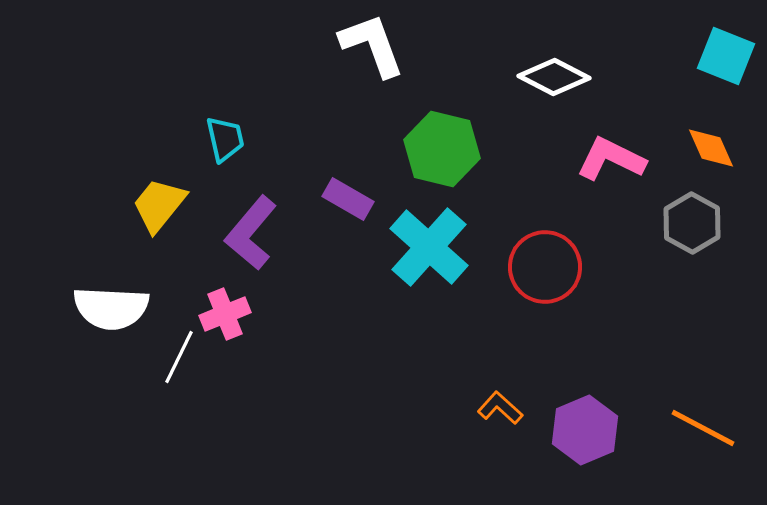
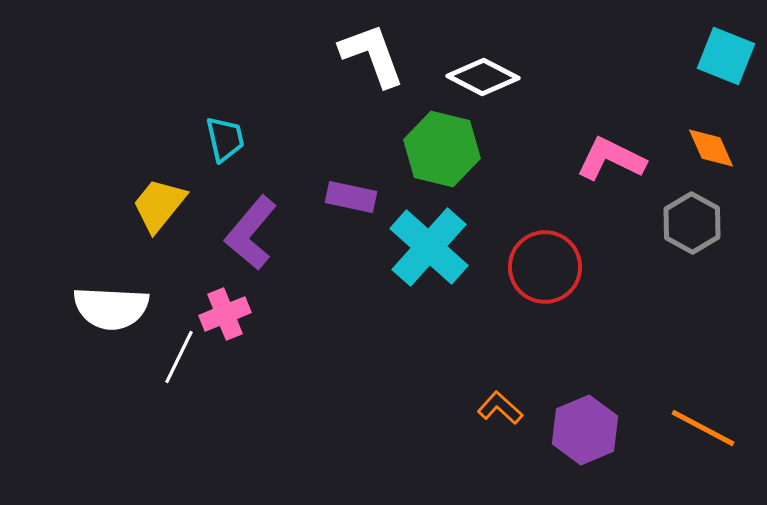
white L-shape: moved 10 px down
white diamond: moved 71 px left
purple rectangle: moved 3 px right, 2 px up; rotated 18 degrees counterclockwise
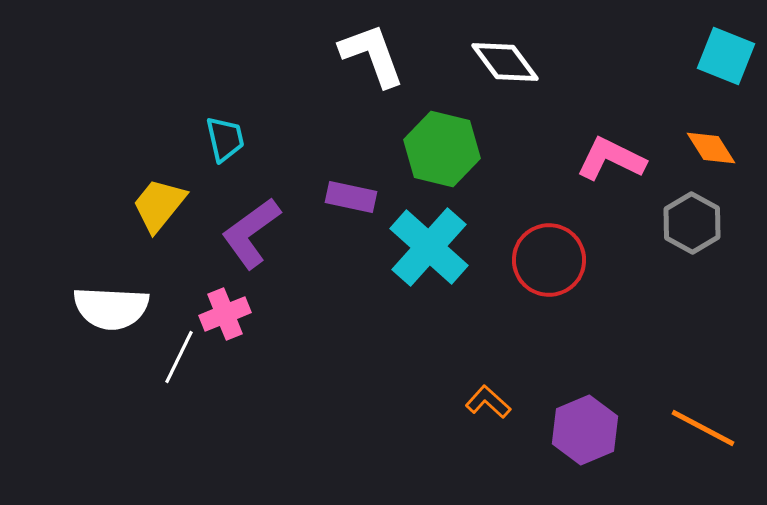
white diamond: moved 22 px right, 15 px up; rotated 26 degrees clockwise
orange diamond: rotated 8 degrees counterclockwise
purple L-shape: rotated 14 degrees clockwise
red circle: moved 4 px right, 7 px up
orange L-shape: moved 12 px left, 6 px up
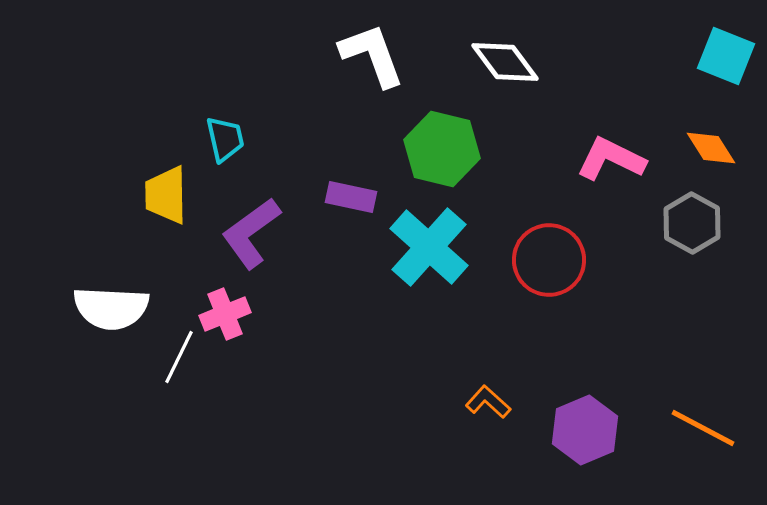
yellow trapezoid: moved 7 px right, 10 px up; rotated 40 degrees counterclockwise
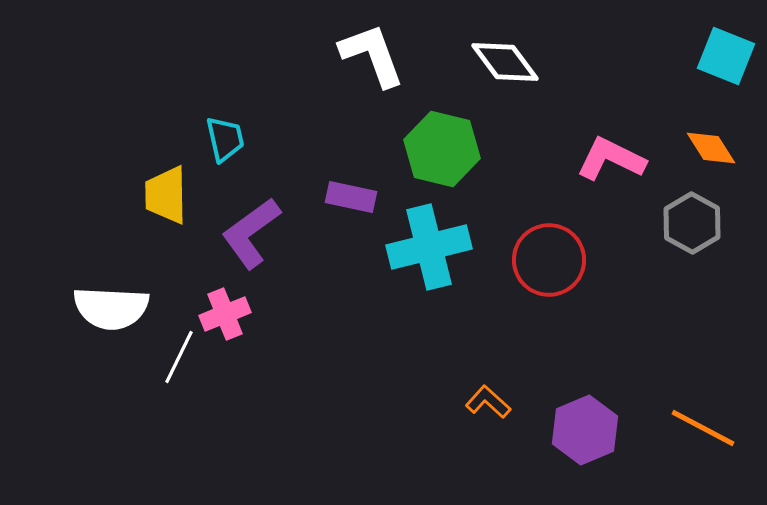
cyan cross: rotated 34 degrees clockwise
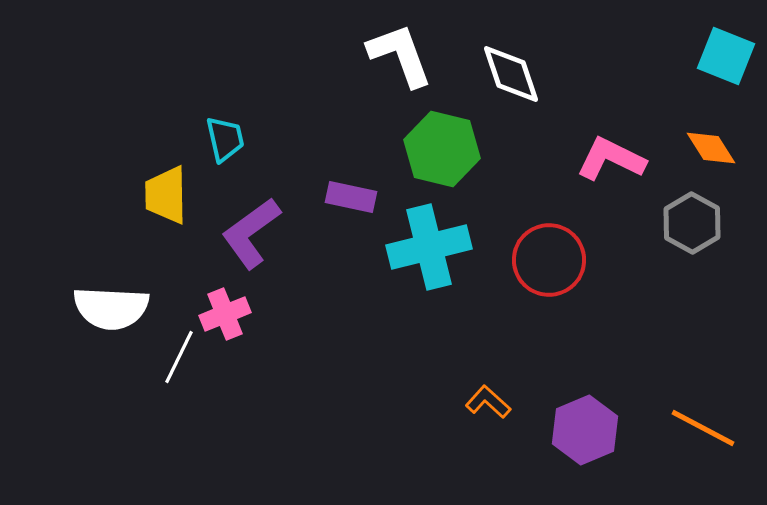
white L-shape: moved 28 px right
white diamond: moved 6 px right, 12 px down; rotated 18 degrees clockwise
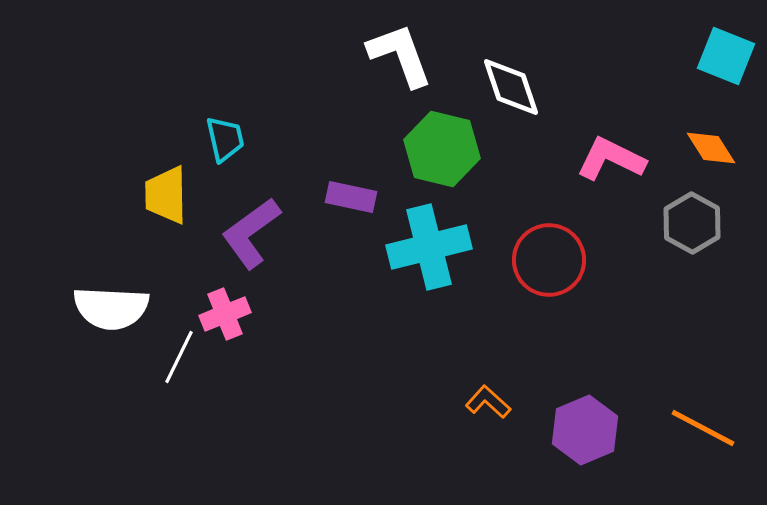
white diamond: moved 13 px down
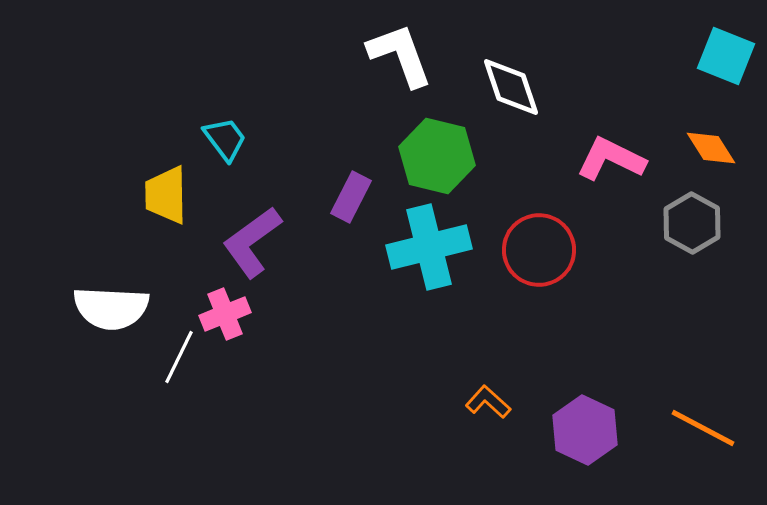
cyan trapezoid: rotated 24 degrees counterclockwise
green hexagon: moved 5 px left, 7 px down
purple rectangle: rotated 75 degrees counterclockwise
purple L-shape: moved 1 px right, 9 px down
red circle: moved 10 px left, 10 px up
purple hexagon: rotated 12 degrees counterclockwise
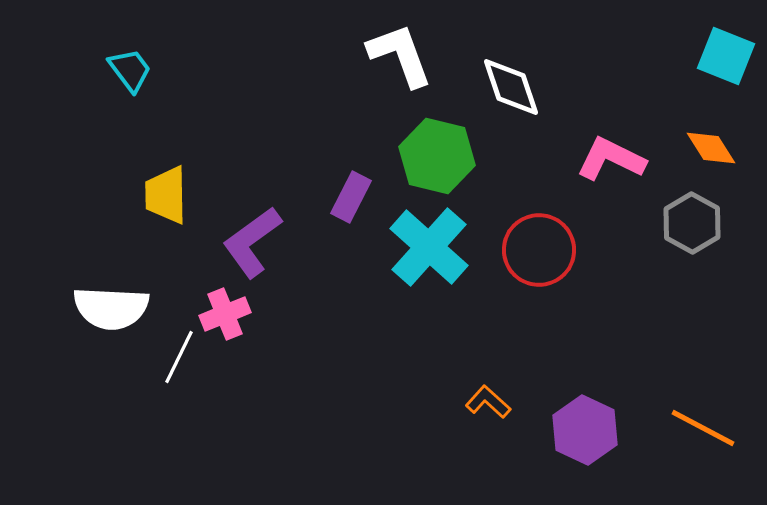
cyan trapezoid: moved 95 px left, 69 px up
cyan cross: rotated 34 degrees counterclockwise
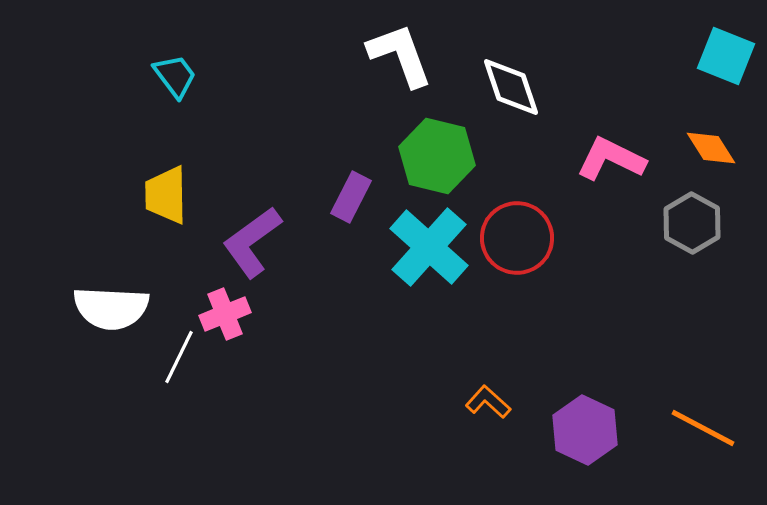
cyan trapezoid: moved 45 px right, 6 px down
red circle: moved 22 px left, 12 px up
